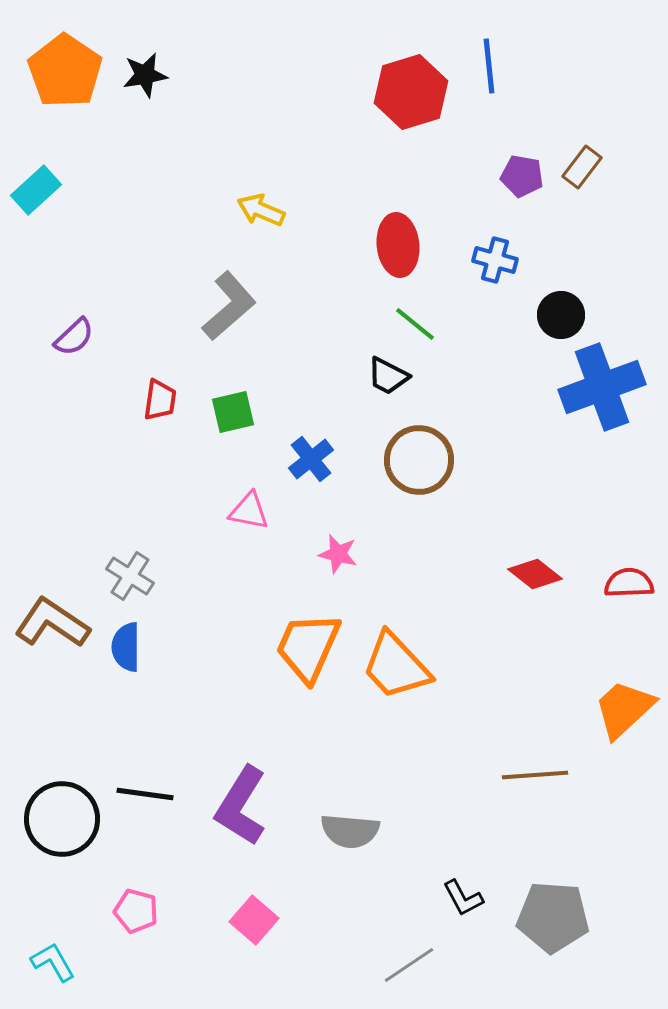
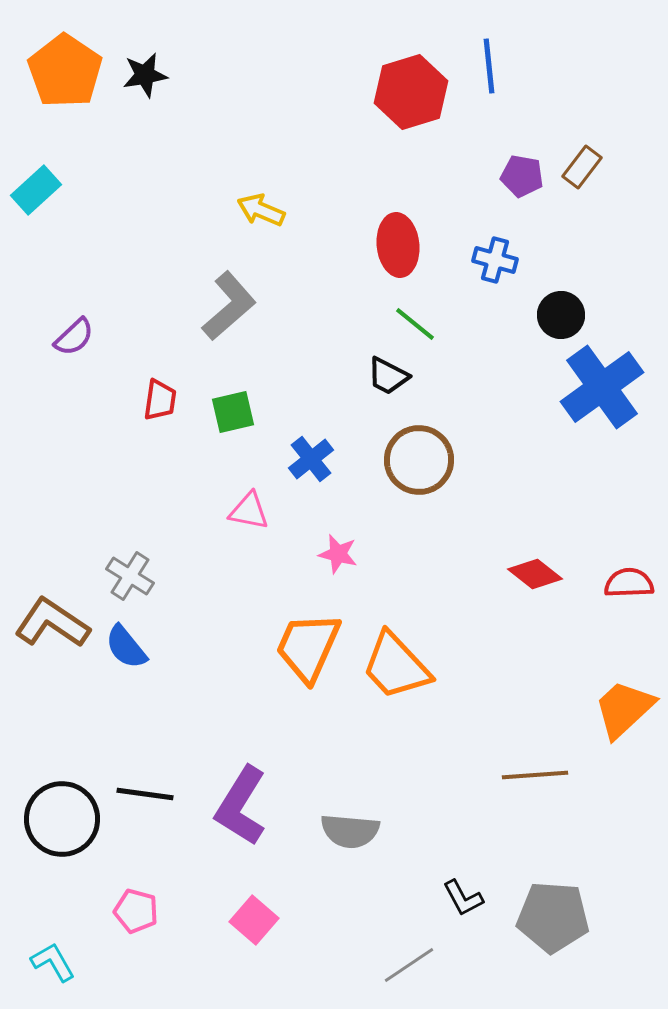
blue cross at (602, 387): rotated 16 degrees counterclockwise
blue semicircle at (126, 647): rotated 39 degrees counterclockwise
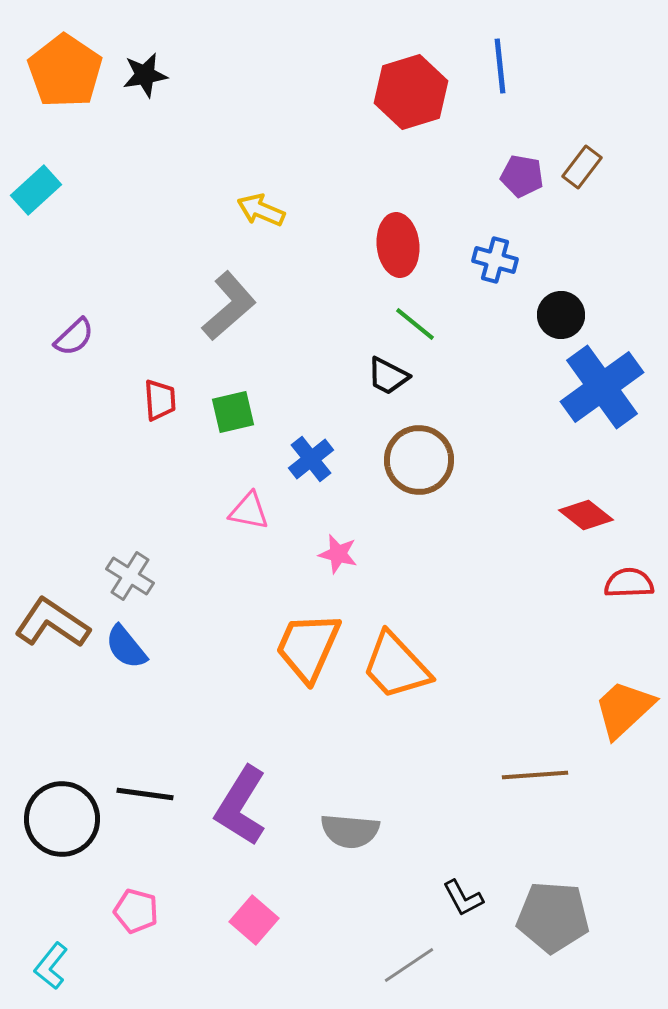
blue line at (489, 66): moved 11 px right
red trapezoid at (160, 400): rotated 12 degrees counterclockwise
red diamond at (535, 574): moved 51 px right, 59 px up
cyan L-shape at (53, 962): moved 2 px left, 4 px down; rotated 111 degrees counterclockwise
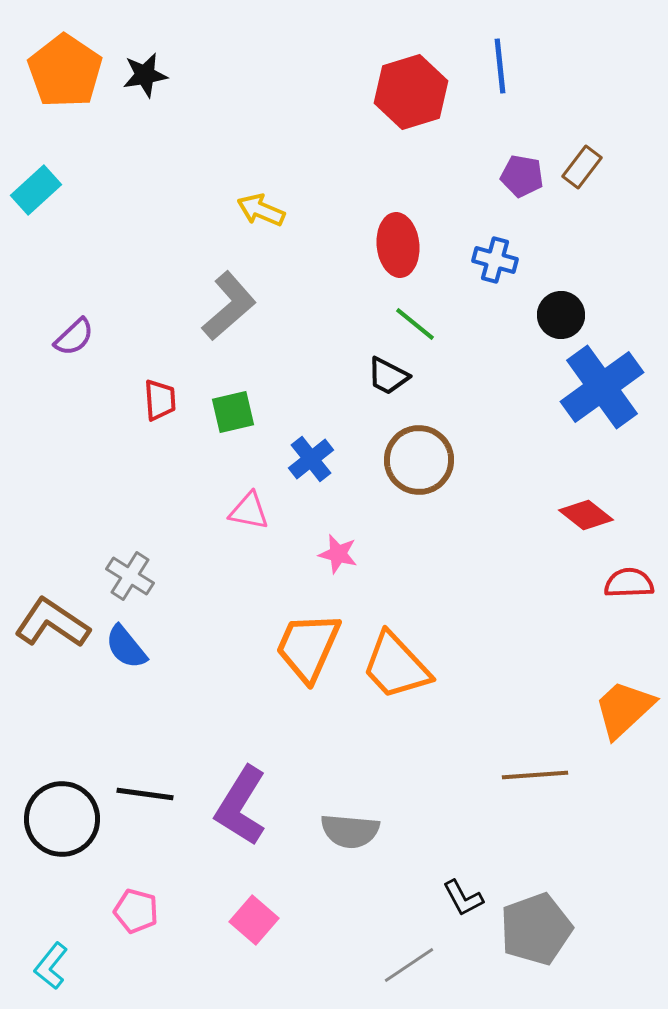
gray pentagon at (553, 917): moved 17 px left, 12 px down; rotated 24 degrees counterclockwise
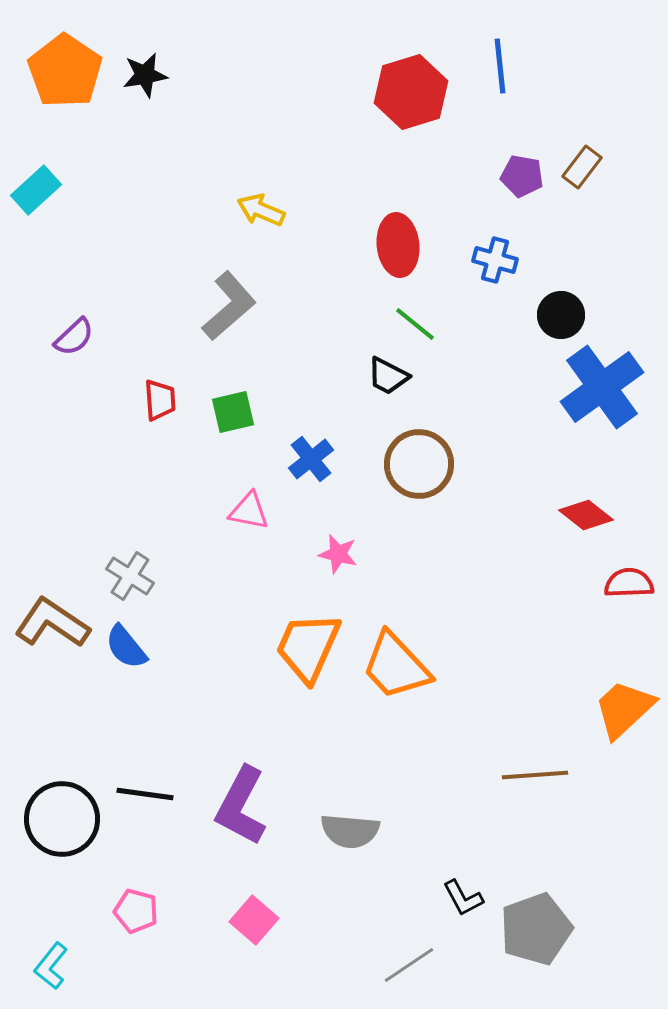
brown circle at (419, 460): moved 4 px down
purple L-shape at (241, 806): rotated 4 degrees counterclockwise
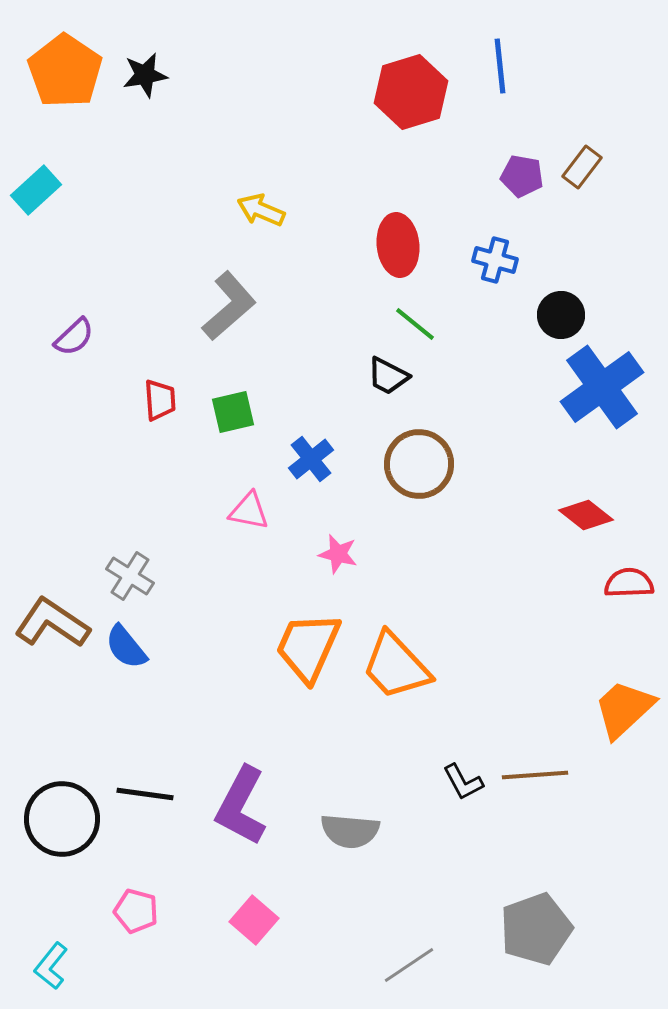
black L-shape at (463, 898): moved 116 px up
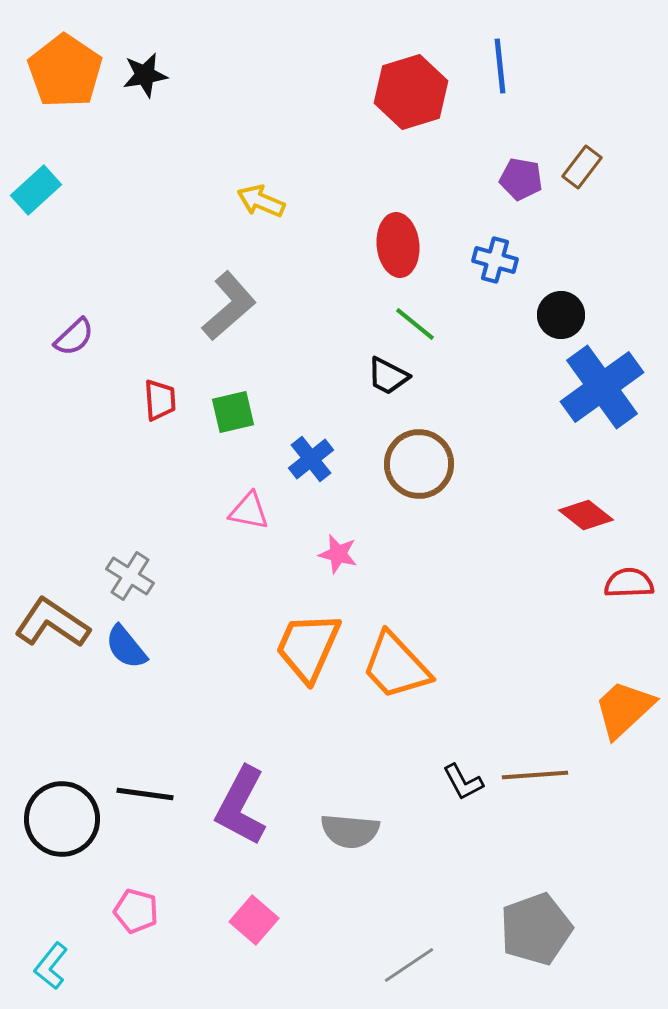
purple pentagon at (522, 176): moved 1 px left, 3 px down
yellow arrow at (261, 210): moved 9 px up
